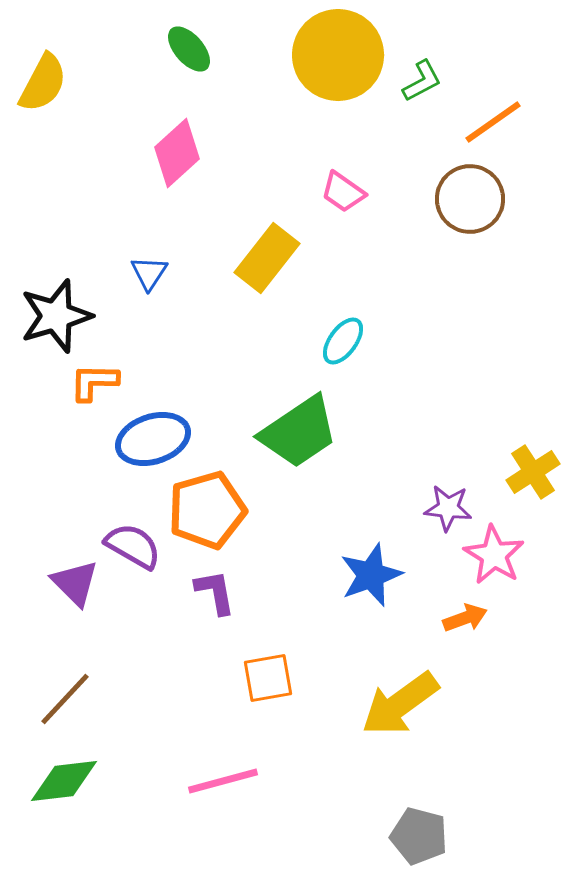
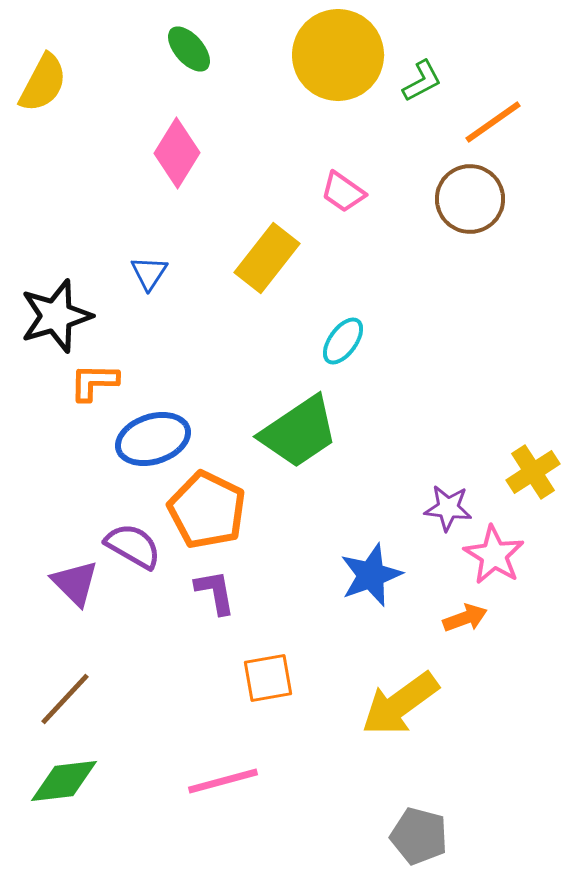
pink diamond: rotated 16 degrees counterclockwise
orange pentagon: rotated 30 degrees counterclockwise
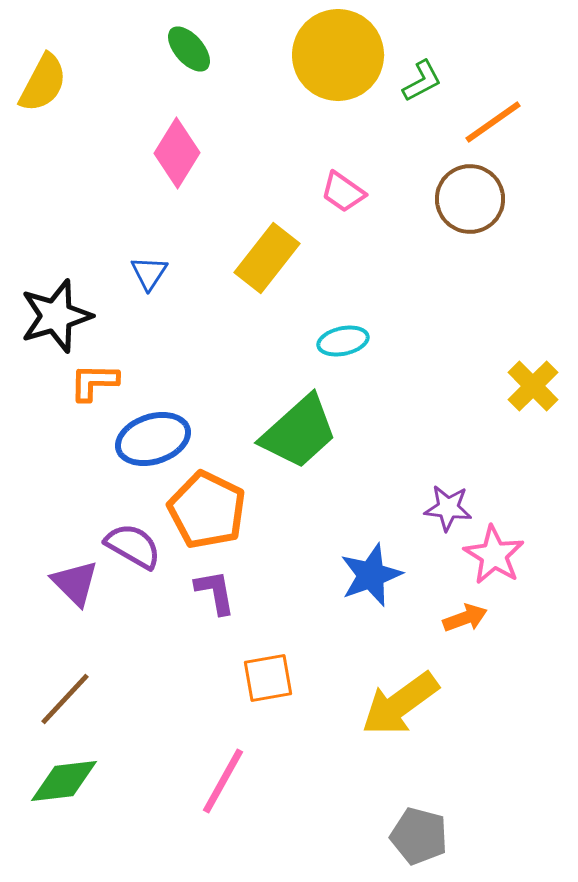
cyan ellipse: rotated 42 degrees clockwise
green trapezoid: rotated 8 degrees counterclockwise
yellow cross: moved 86 px up; rotated 12 degrees counterclockwise
pink line: rotated 46 degrees counterclockwise
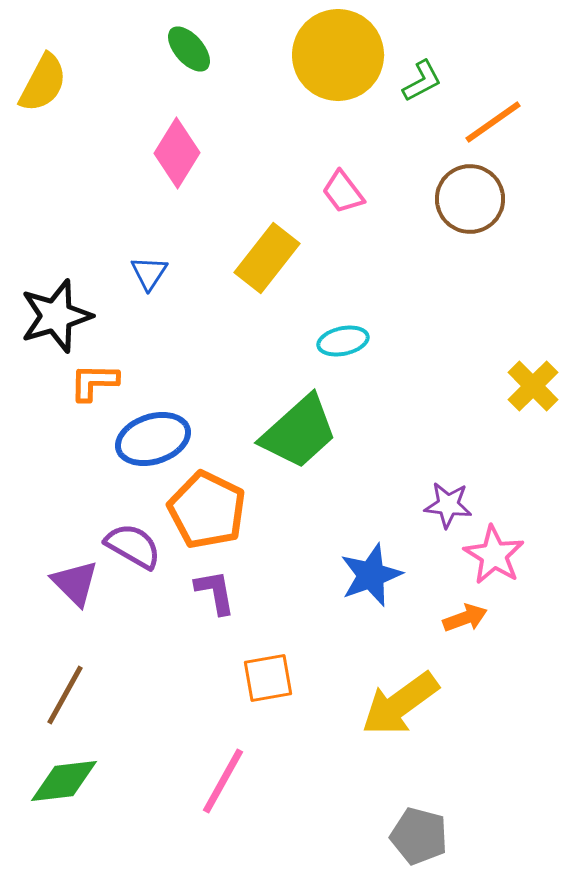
pink trapezoid: rotated 18 degrees clockwise
purple star: moved 3 px up
brown line: moved 4 px up; rotated 14 degrees counterclockwise
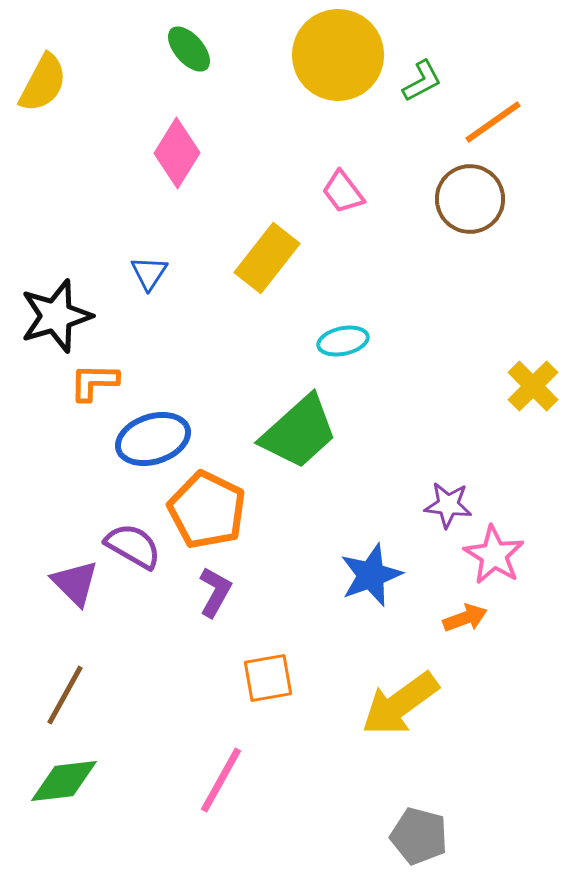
purple L-shape: rotated 39 degrees clockwise
pink line: moved 2 px left, 1 px up
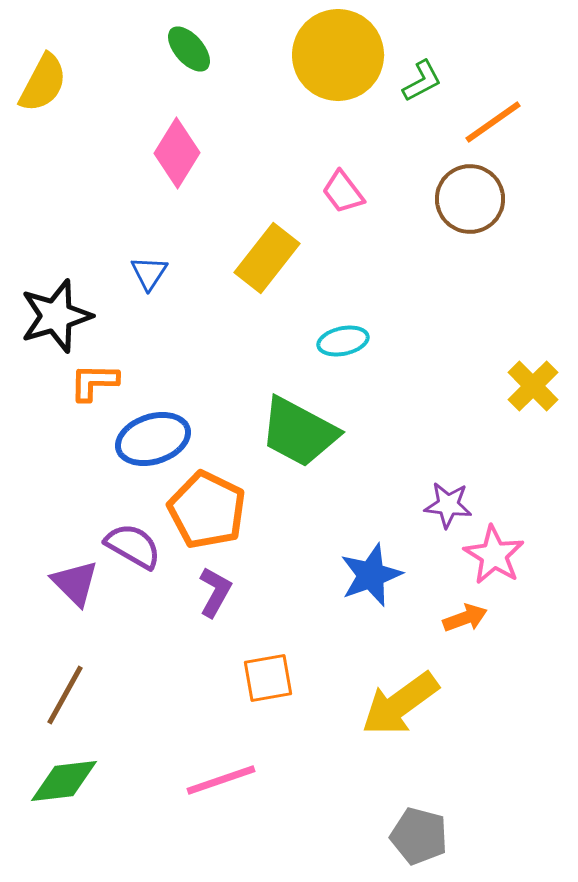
green trapezoid: rotated 70 degrees clockwise
pink line: rotated 42 degrees clockwise
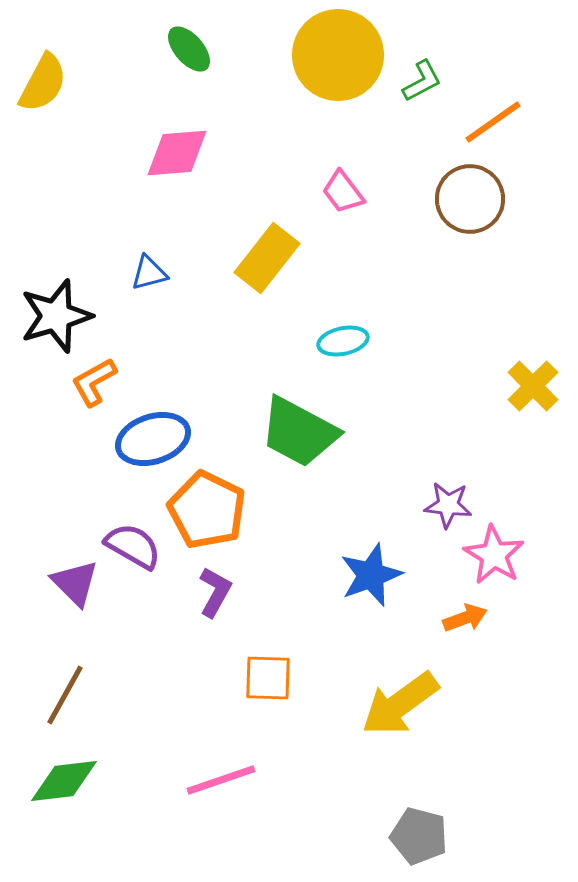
pink diamond: rotated 54 degrees clockwise
blue triangle: rotated 42 degrees clockwise
orange L-shape: rotated 30 degrees counterclockwise
orange square: rotated 12 degrees clockwise
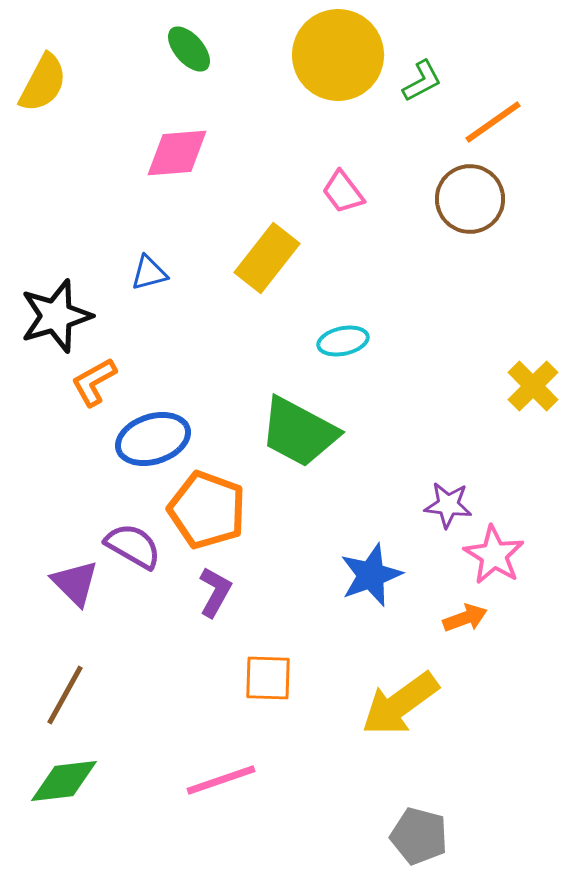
orange pentagon: rotated 6 degrees counterclockwise
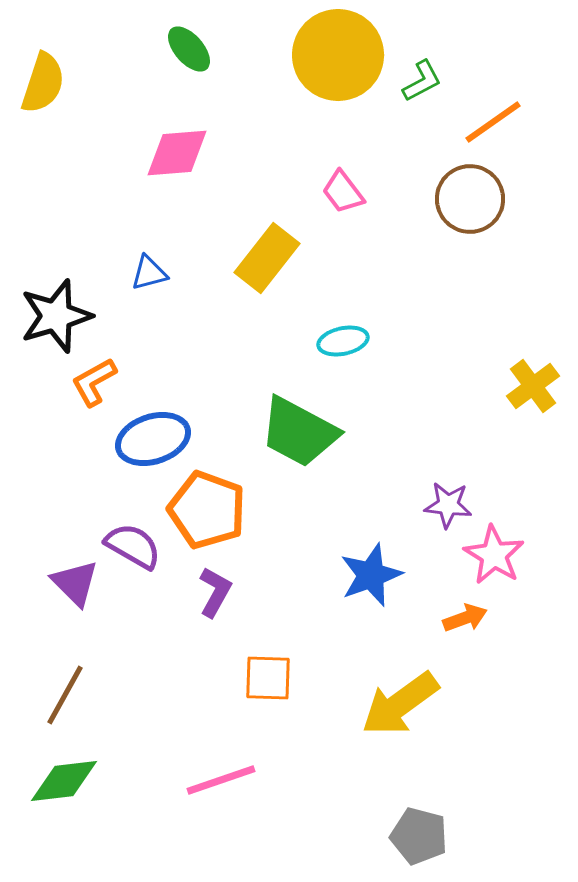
yellow semicircle: rotated 10 degrees counterclockwise
yellow cross: rotated 8 degrees clockwise
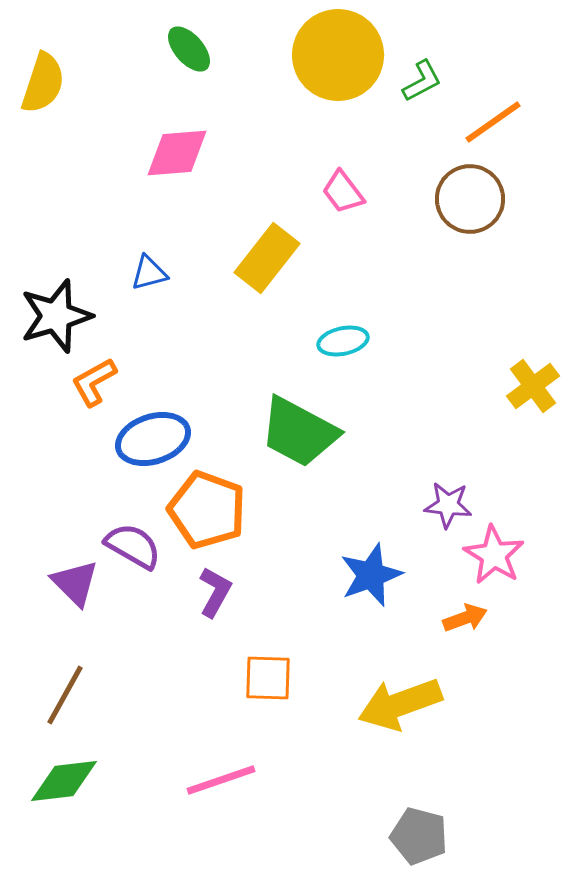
yellow arrow: rotated 16 degrees clockwise
